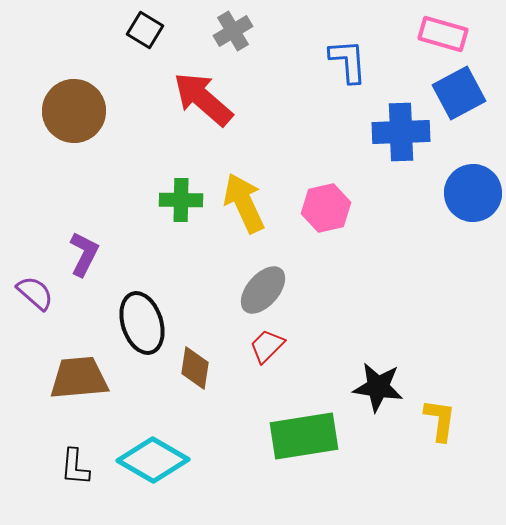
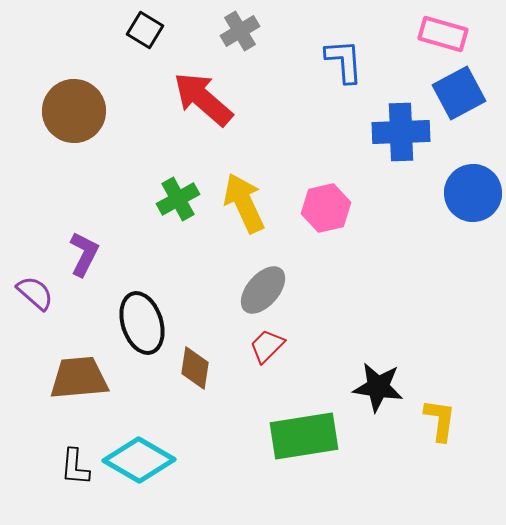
gray cross: moved 7 px right
blue L-shape: moved 4 px left
green cross: moved 3 px left, 1 px up; rotated 30 degrees counterclockwise
cyan diamond: moved 14 px left
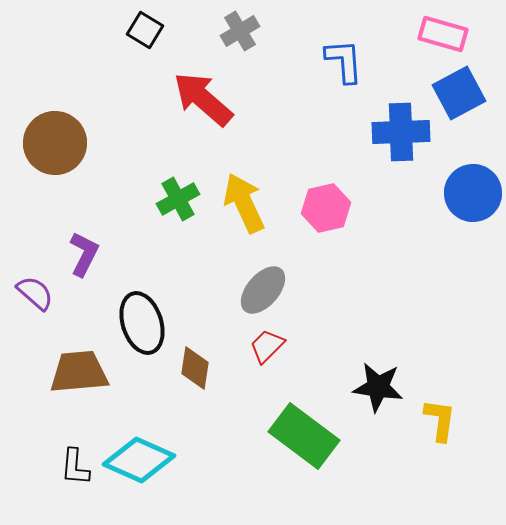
brown circle: moved 19 px left, 32 px down
brown trapezoid: moved 6 px up
green rectangle: rotated 46 degrees clockwise
cyan diamond: rotated 6 degrees counterclockwise
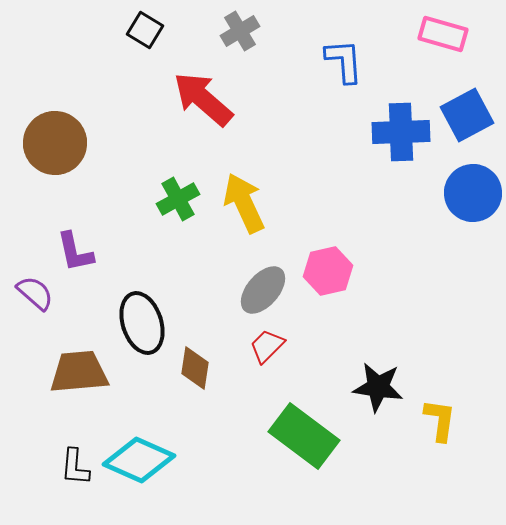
blue square: moved 8 px right, 22 px down
pink hexagon: moved 2 px right, 63 px down
purple L-shape: moved 9 px left, 2 px up; rotated 141 degrees clockwise
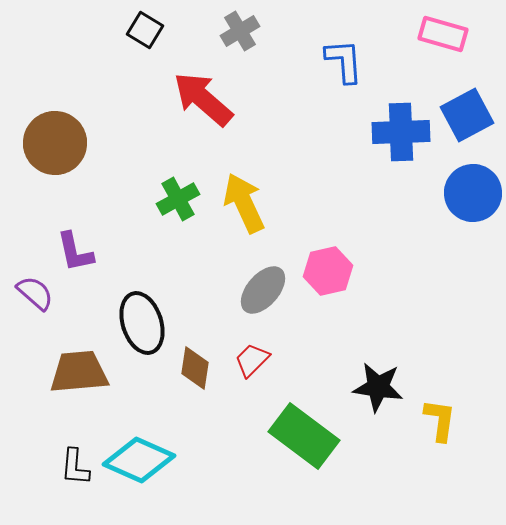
red trapezoid: moved 15 px left, 14 px down
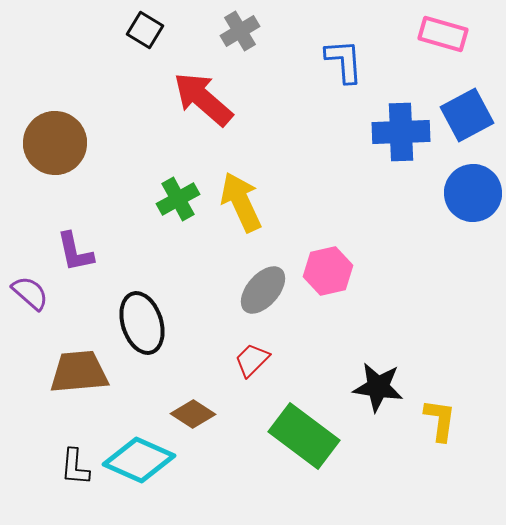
yellow arrow: moved 3 px left, 1 px up
purple semicircle: moved 5 px left
brown diamond: moved 2 px left, 46 px down; rotated 66 degrees counterclockwise
